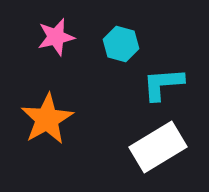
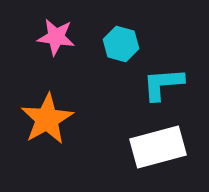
pink star: rotated 21 degrees clockwise
white rectangle: rotated 16 degrees clockwise
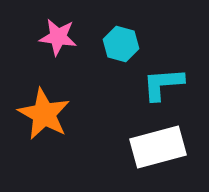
pink star: moved 2 px right
orange star: moved 3 px left, 5 px up; rotated 14 degrees counterclockwise
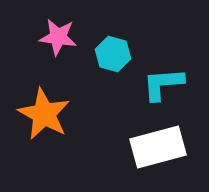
cyan hexagon: moved 8 px left, 10 px down
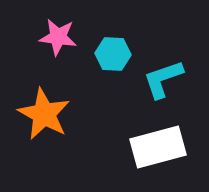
cyan hexagon: rotated 12 degrees counterclockwise
cyan L-shape: moved 5 px up; rotated 15 degrees counterclockwise
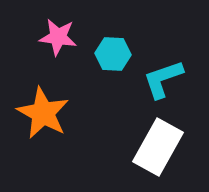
orange star: moved 1 px left, 1 px up
white rectangle: rotated 46 degrees counterclockwise
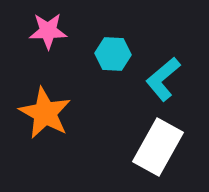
pink star: moved 10 px left, 6 px up; rotated 9 degrees counterclockwise
cyan L-shape: rotated 21 degrees counterclockwise
orange star: moved 2 px right
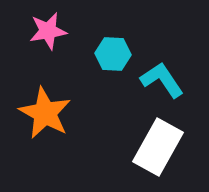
pink star: rotated 9 degrees counterclockwise
cyan L-shape: moved 1 px left, 1 px down; rotated 96 degrees clockwise
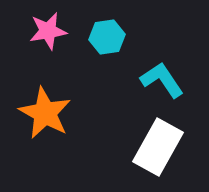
cyan hexagon: moved 6 px left, 17 px up; rotated 12 degrees counterclockwise
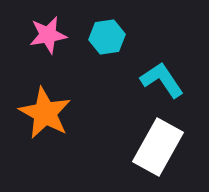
pink star: moved 4 px down
